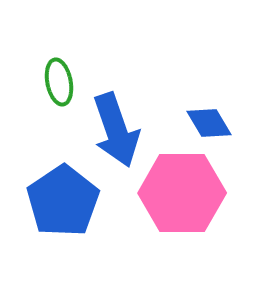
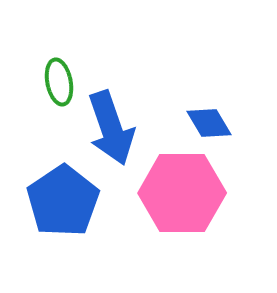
blue arrow: moved 5 px left, 2 px up
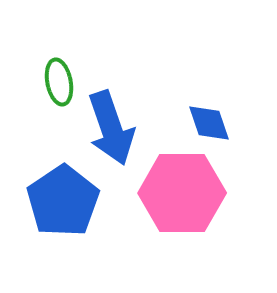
blue diamond: rotated 12 degrees clockwise
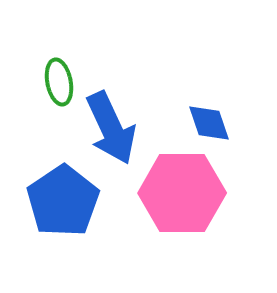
blue arrow: rotated 6 degrees counterclockwise
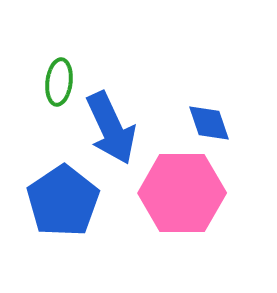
green ellipse: rotated 18 degrees clockwise
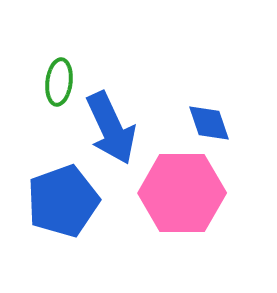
blue pentagon: rotated 14 degrees clockwise
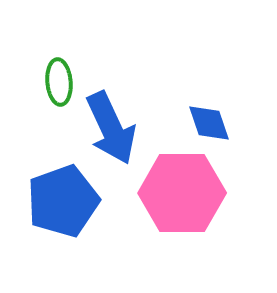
green ellipse: rotated 12 degrees counterclockwise
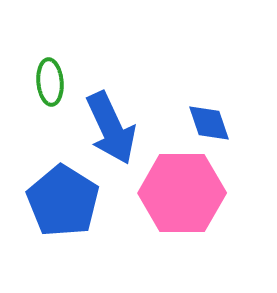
green ellipse: moved 9 px left
blue pentagon: rotated 20 degrees counterclockwise
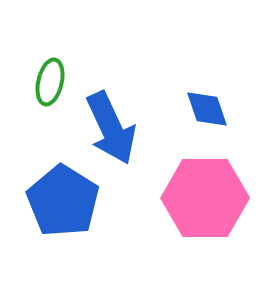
green ellipse: rotated 18 degrees clockwise
blue diamond: moved 2 px left, 14 px up
pink hexagon: moved 23 px right, 5 px down
